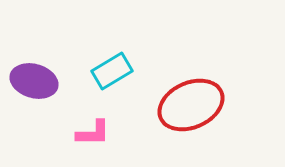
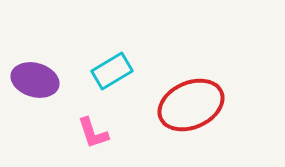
purple ellipse: moved 1 px right, 1 px up
pink L-shape: rotated 72 degrees clockwise
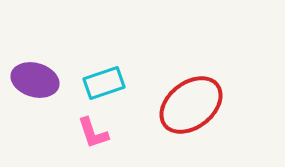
cyan rectangle: moved 8 px left, 12 px down; rotated 12 degrees clockwise
red ellipse: rotated 14 degrees counterclockwise
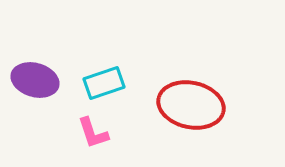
red ellipse: rotated 50 degrees clockwise
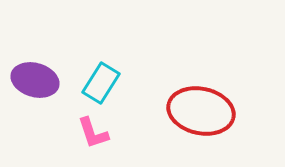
cyan rectangle: moved 3 px left; rotated 39 degrees counterclockwise
red ellipse: moved 10 px right, 6 px down
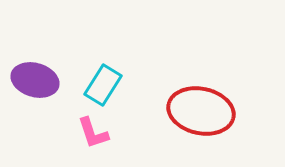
cyan rectangle: moved 2 px right, 2 px down
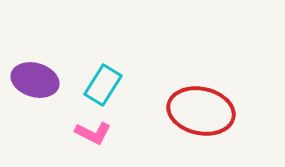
pink L-shape: rotated 45 degrees counterclockwise
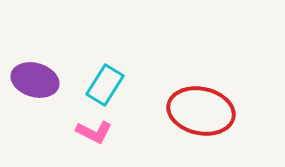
cyan rectangle: moved 2 px right
pink L-shape: moved 1 px right, 1 px up
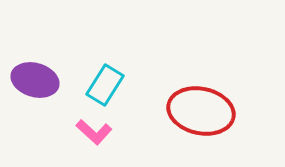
pink L-shape: rotated 15 degrees clockwise
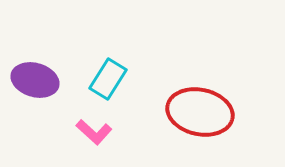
cyan rectangle: moved 3 px right, 6 px up
red ellipse: moved 1 px left, 1 px down
